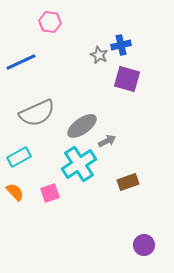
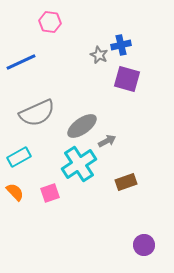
brown rectangle: moved 2 px left
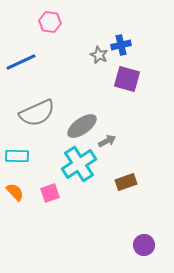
cyan rectangle: moved 2 px left, 1 px up; rotated 30 degrees clockwise
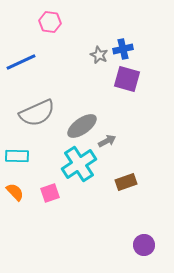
blue cross: moved 2 px right, 4 px down
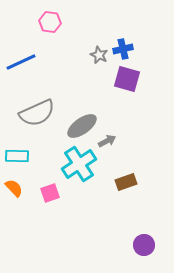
orange semicircle: moved 1 px left, 4 px up
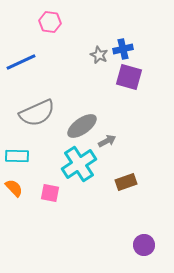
purple square: moved 2 px right, 2 px up
pink square: rotated 30 degrees clockwise
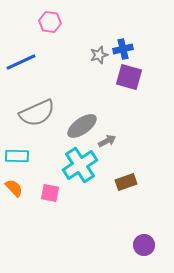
gray star: rotated 30 degrees clockwise
cyan cross: moved 1 px right, 1 px down
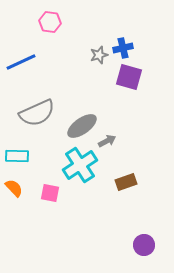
blue cross: moved 1 px up
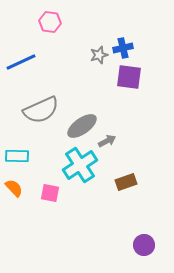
purple square: rotated 8 degrees counterclockwise
gray semicircle: moved 4 px right, 3 px up
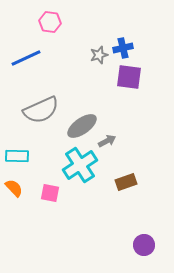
blue line: moved 5 px right, 4 px up
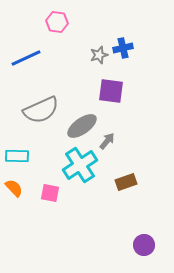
pink hexagon: moved 7 px right
purple square: moved 18 px left, 14 px down
gray arrow: rotated 24 degrees counterclockwise
